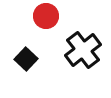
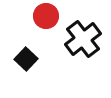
black cross: moved 11 px up
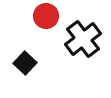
black square: moved 1 px left, 4 px down
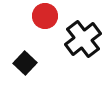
red circle: moved 1 px left
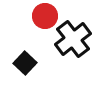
black cross: moved 10 px left
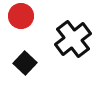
red circle: moved 24 px left
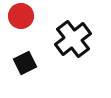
black square: rotated 20 degrees clockwise
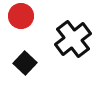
black square: rotated 20 degrees counterclockwise
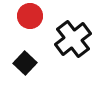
red circle: moved 9 px right
